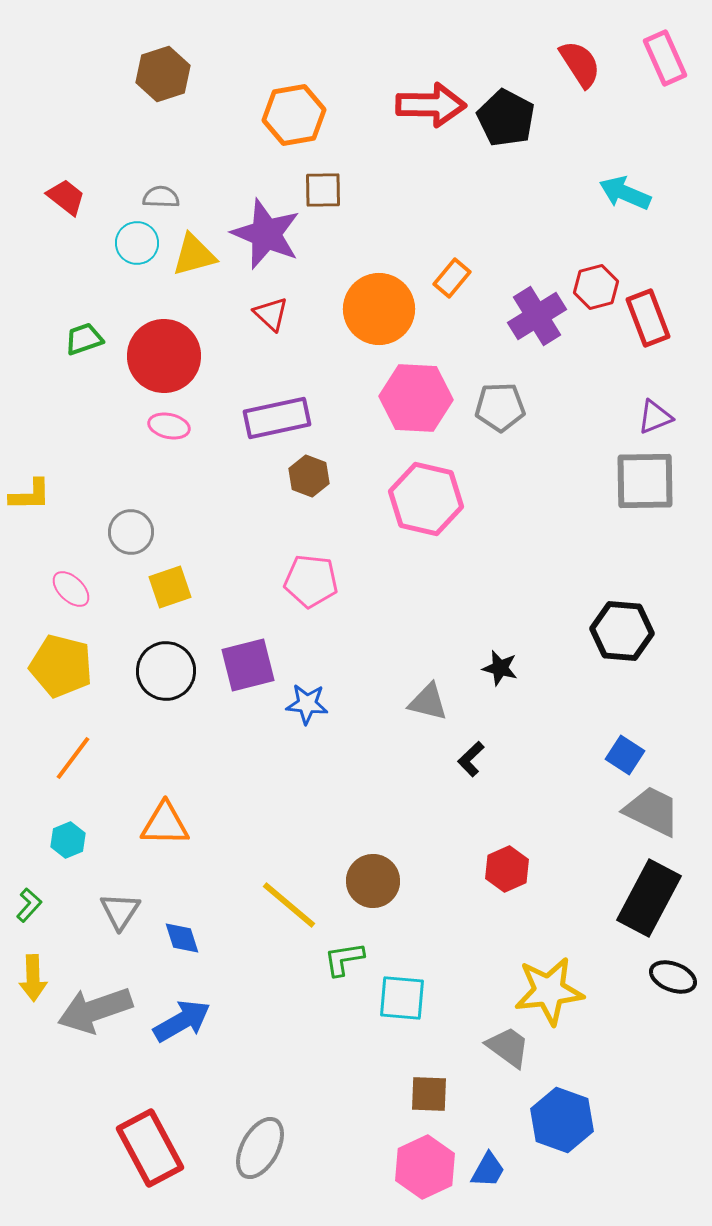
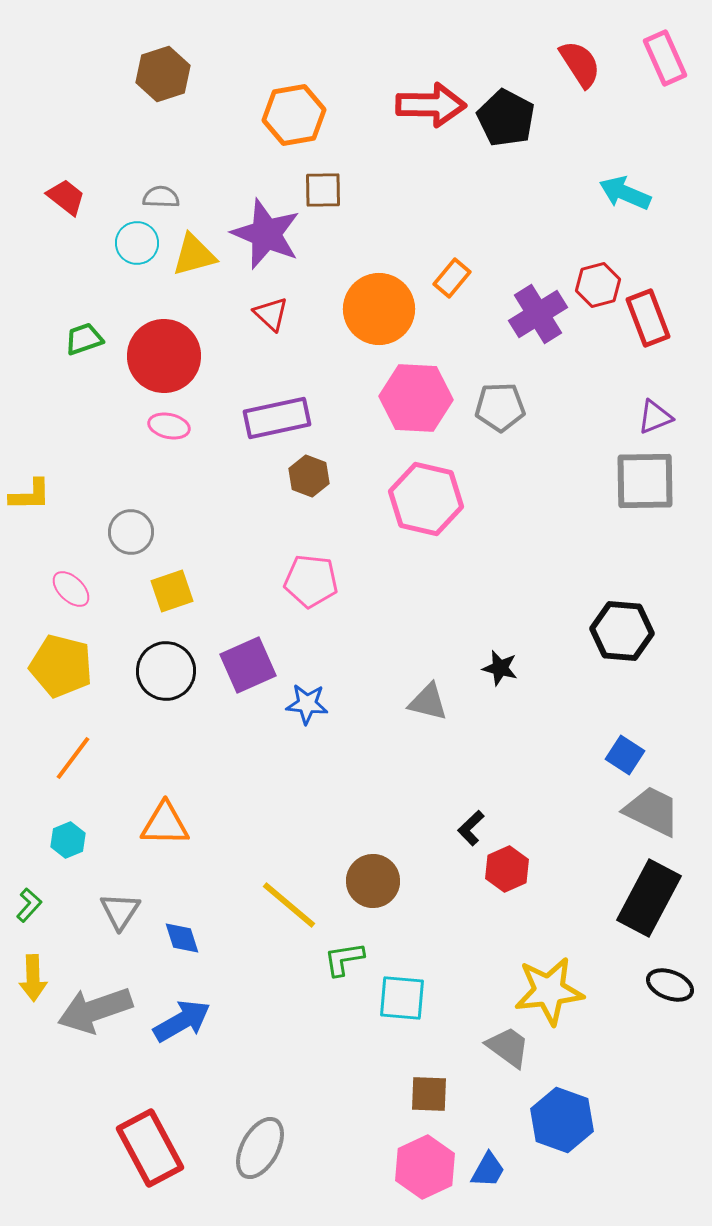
red hexagon at (596, 287): moved 2 px right, 2 px up
purple cross at (537, 316): moved 1 px right, 2 px up
yellow square at (170, 587): moved 2 px right, 4 px down
purple square at (248, 665): rotated 10 degrees counterclockwise
black L-shape at (471, 759): moved 69 px down
black ellipse at (673, 977): moved 3 px left, 8 px down
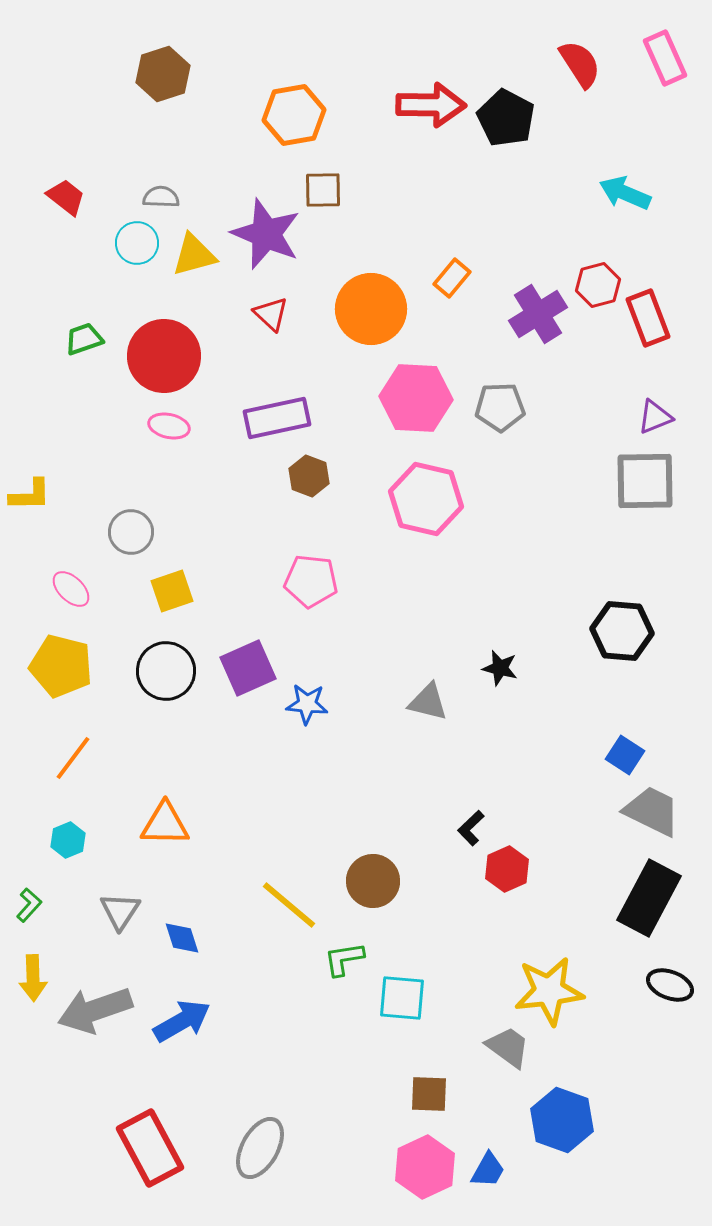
orange circle at (379, 309): moved 8 px left
purple square at (248, 665): moved 3 px down
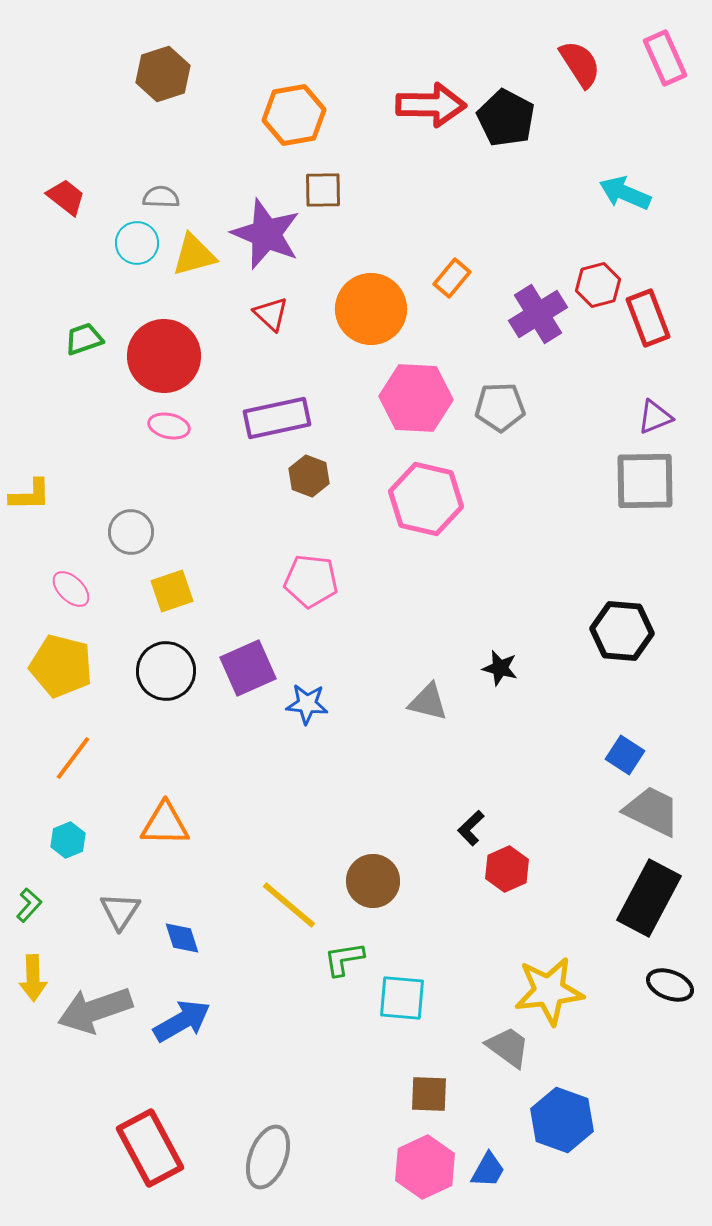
gray ellipse at (260, 1148): moved 8 px right, 9 px down; rotated 8 degrees counterclockwise
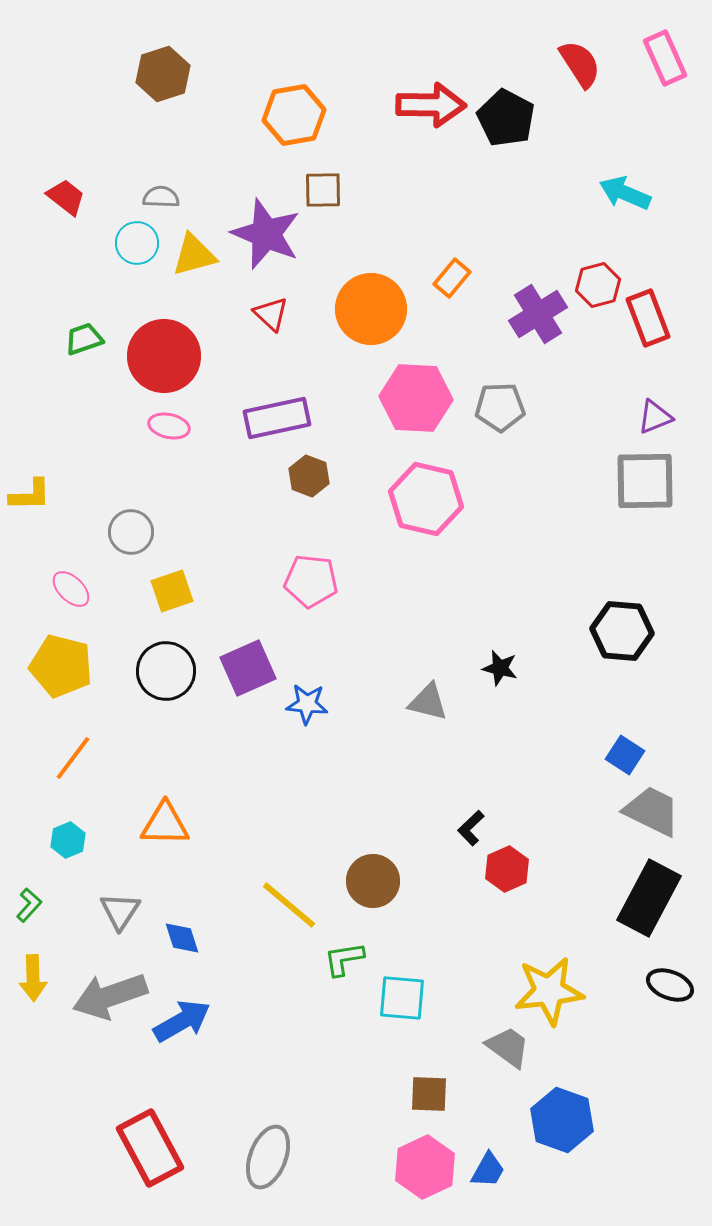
gray arrow at (95, 1010): moved 15 px right, 14 px up
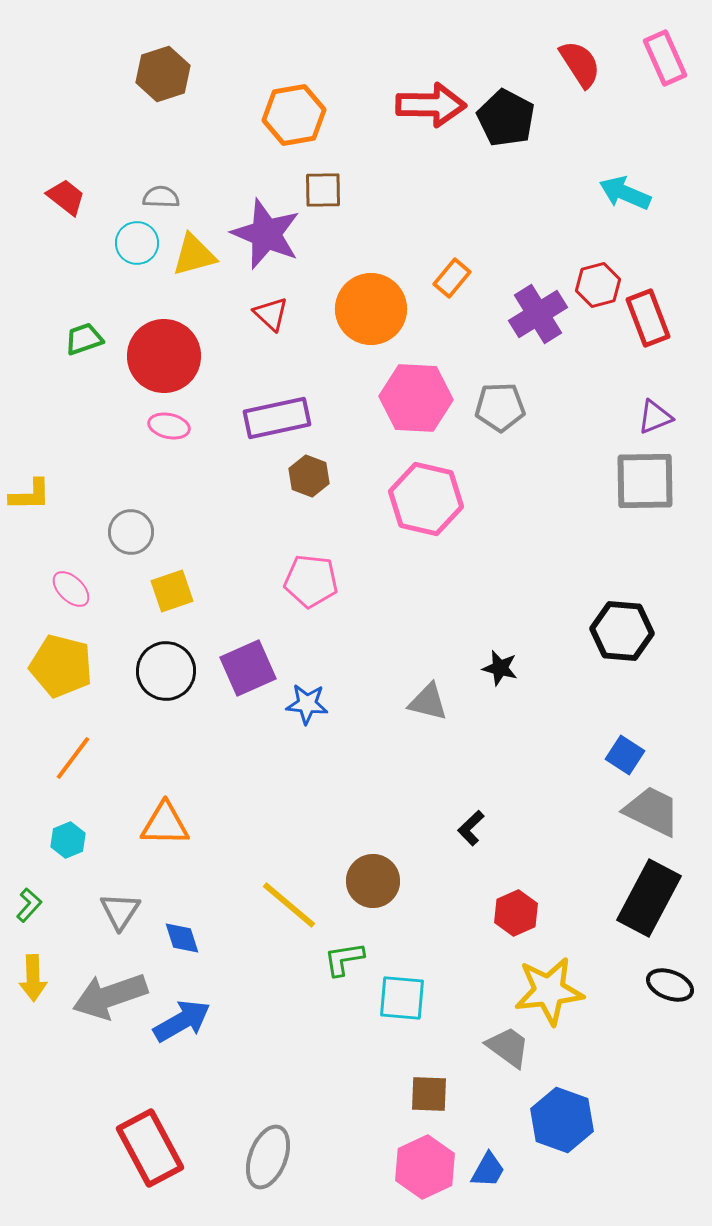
red hexagon at (507, 869): moved 9 px right, 44 px down
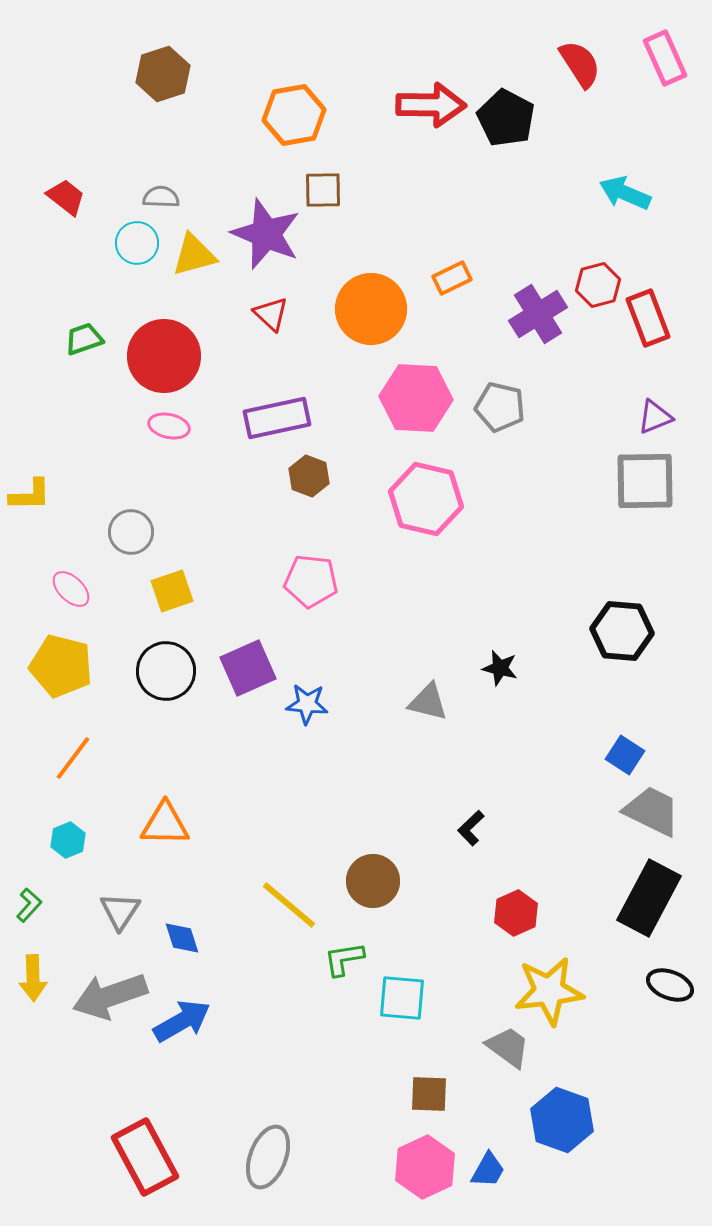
orange rectangle at (452, 278): rotated 24 degrees clockwise
gray pentagon at (500, 407): rotated 15 degrees clockwise
red rectangle at (150, 1148): moved 5 px left, 9 px down
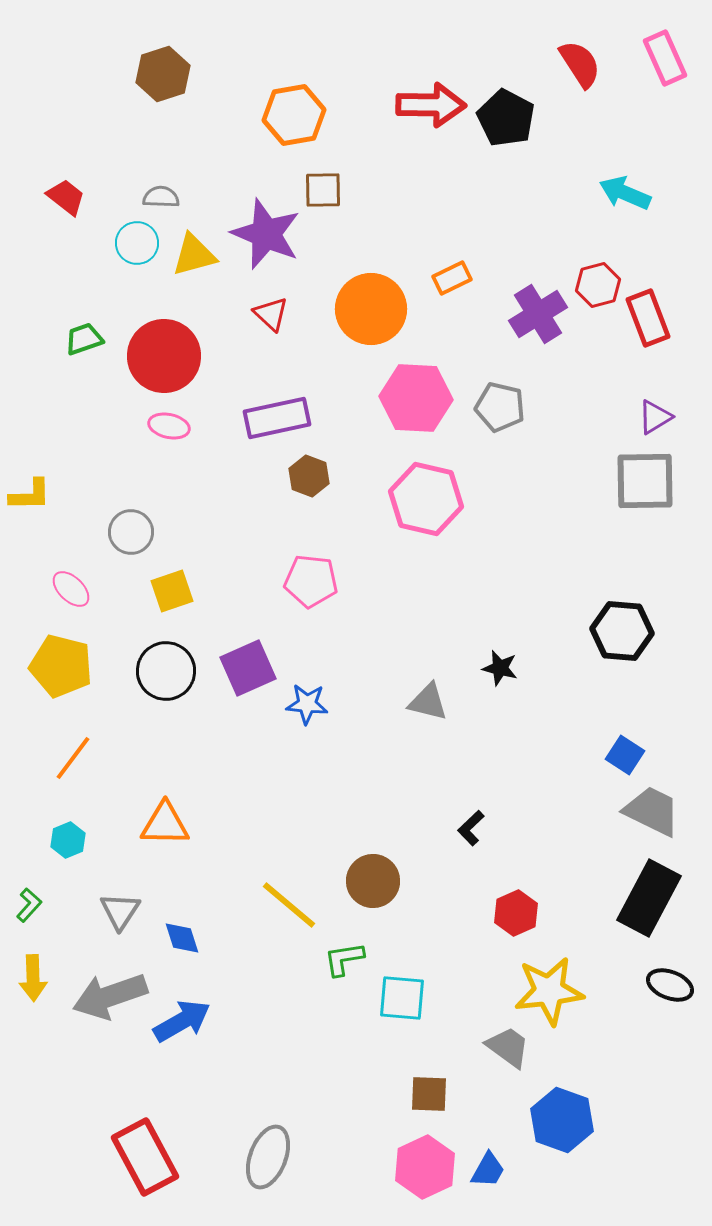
purple triangle at (655, 417): rotated 9 degrees counterclockwise
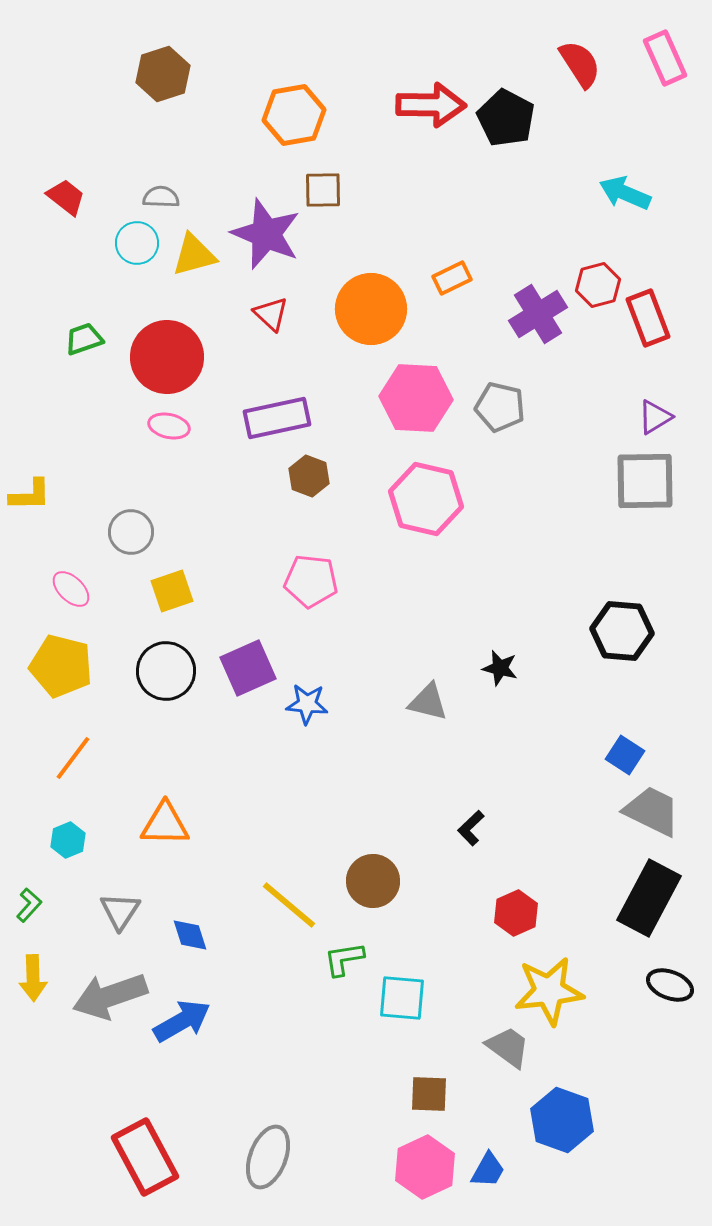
red circle at (164, 356): moved 3 px right, 1 px down
blue diamond at (182, 938): moved 8 px right, 3 px up
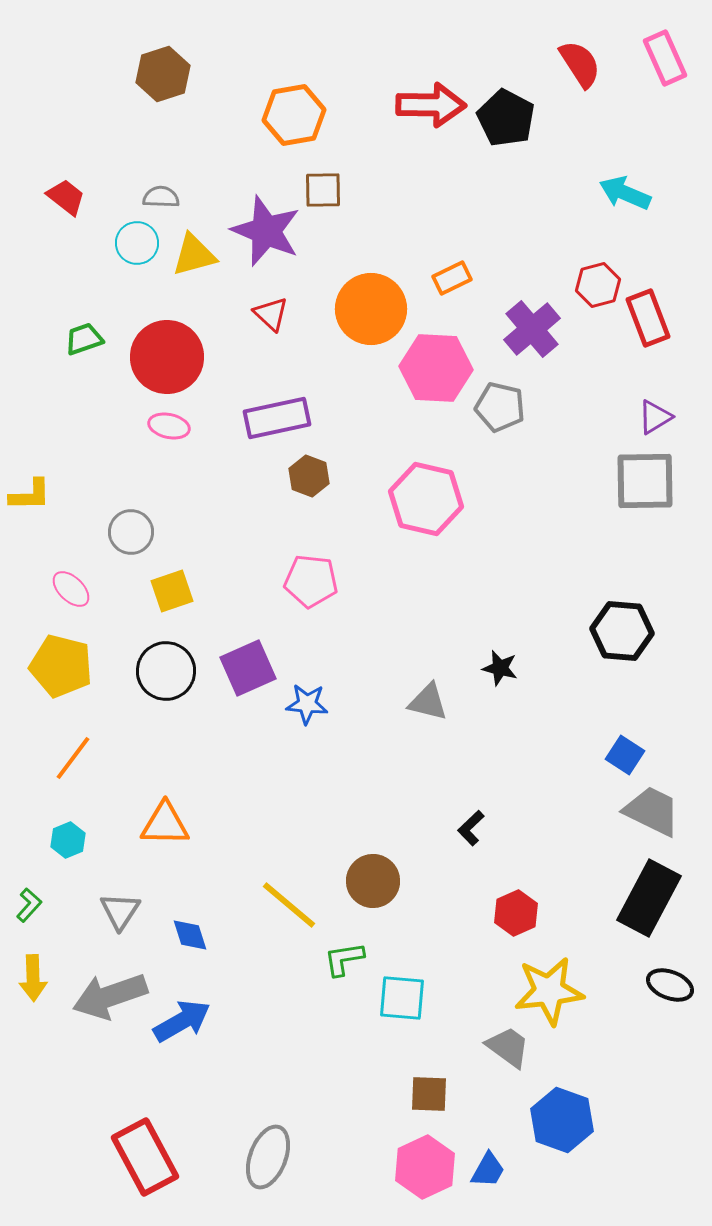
purple star at (266, 234): moved 3 px up
purple cross at (538, 314): moved 6 px left, 15 px down; rotated 8 degrees counterclockwise
pink hexagon at (416, 398): moved 20 px right, 30 px up
